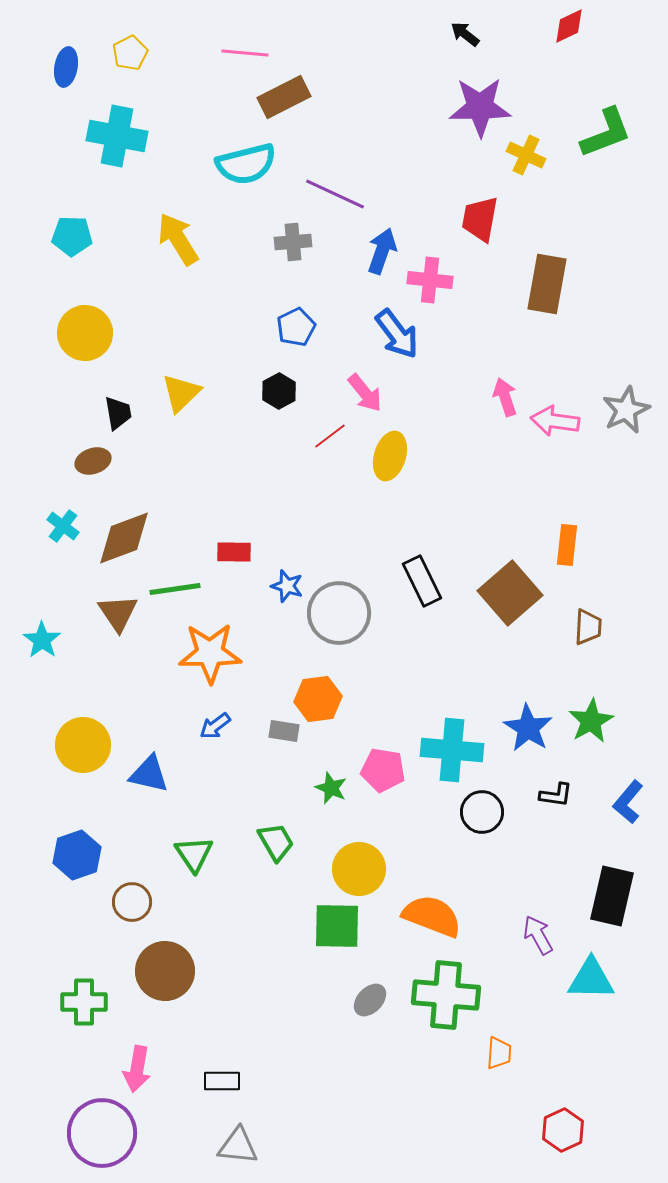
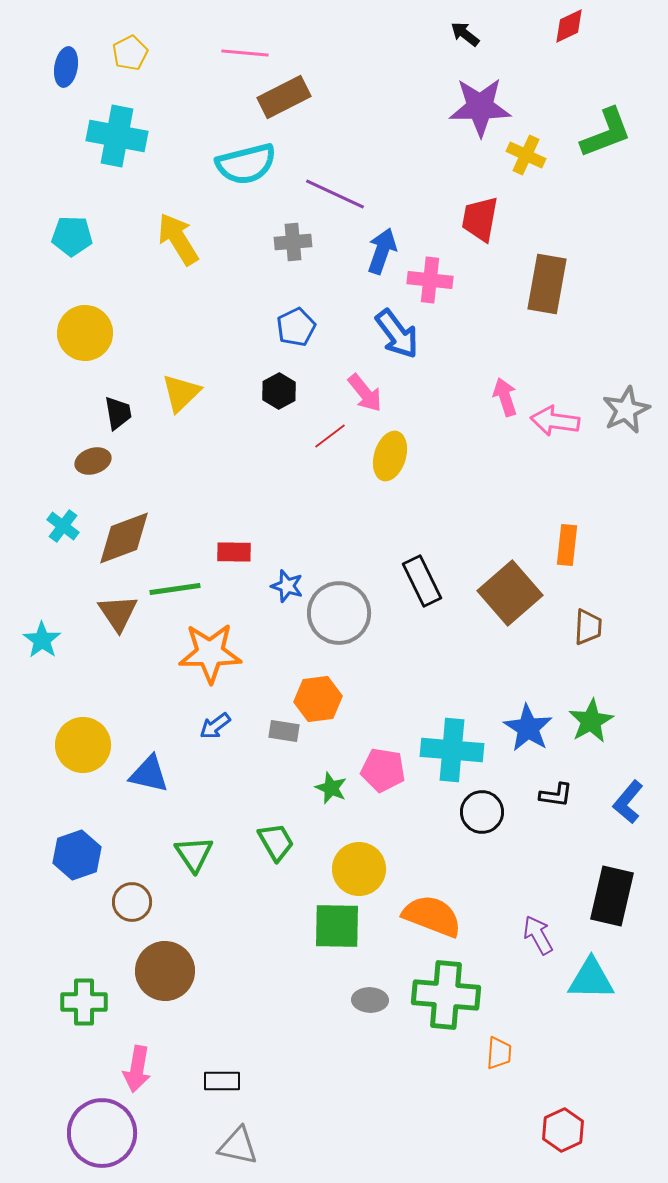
gray ellipse at (370, 1000): rotated 48 degrees clockwise
gray triangle at (238, 1146): rotated 6 degrees clockwise
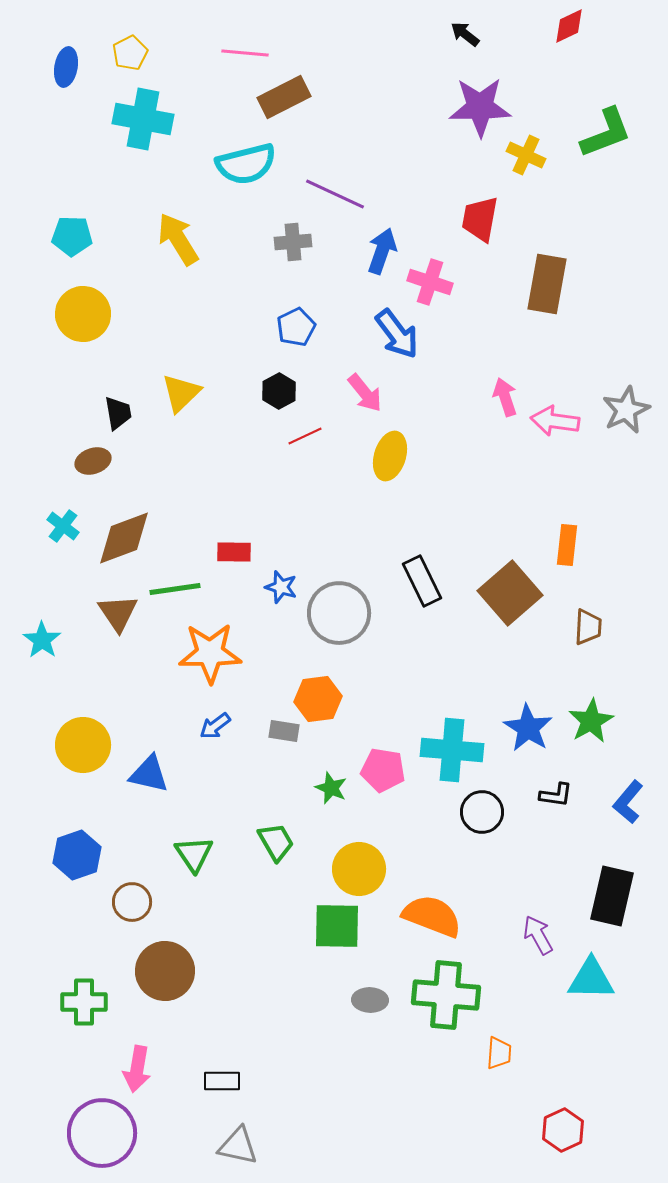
cyan cross at (117, 136): moved 26 px right, 17 px up
pink cross at (430, 280): moved 2 px down; rotated 12 degrees clockwise
yellow circle at (85, 333): moved 2 px left, 19 px up
red line at (330, 436): moved 25 px left; rotated 12 degrees clockwise
blue star at (287, 586): moved 6 px left, 1 px down
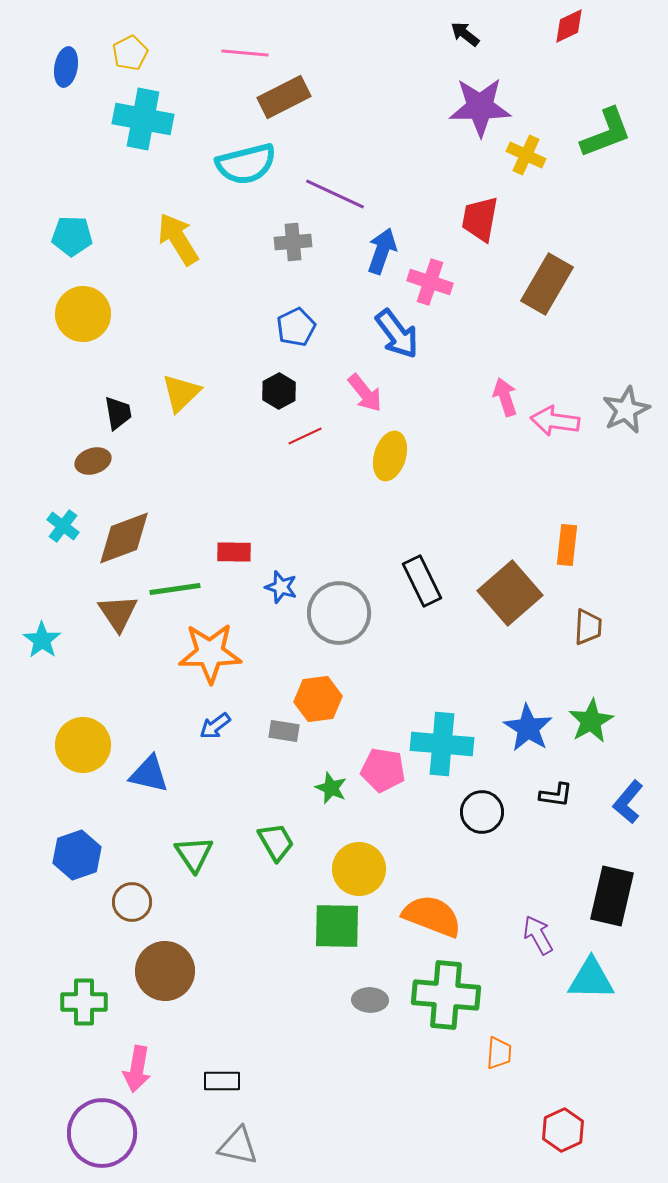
brown rectangle at (547, 284): rotated 20 degrees clockwise
cyan cross at (452, 750): moved 10 px left, 6 px up
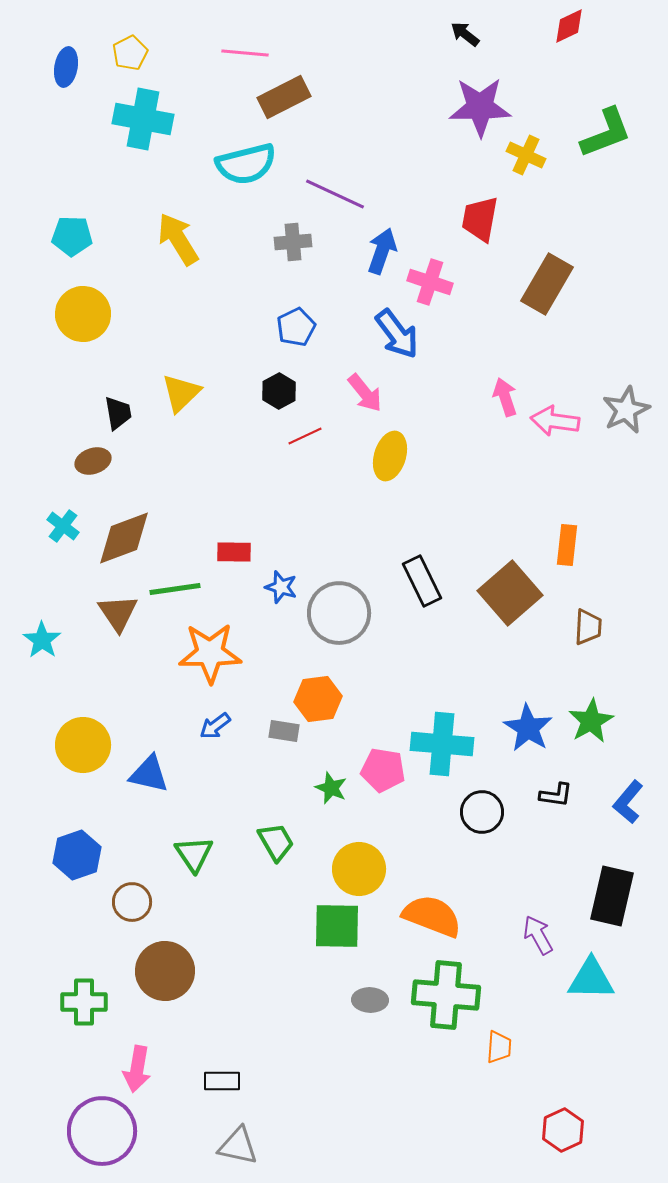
orange trapezoid at (499, 1053): moved 6 px up
purple circle at (102, 1133): moved 2 px up
